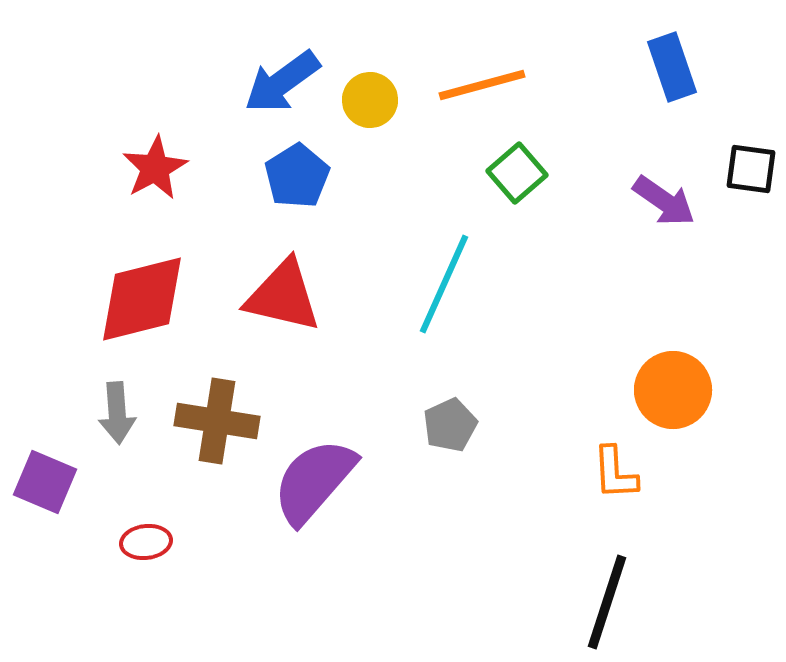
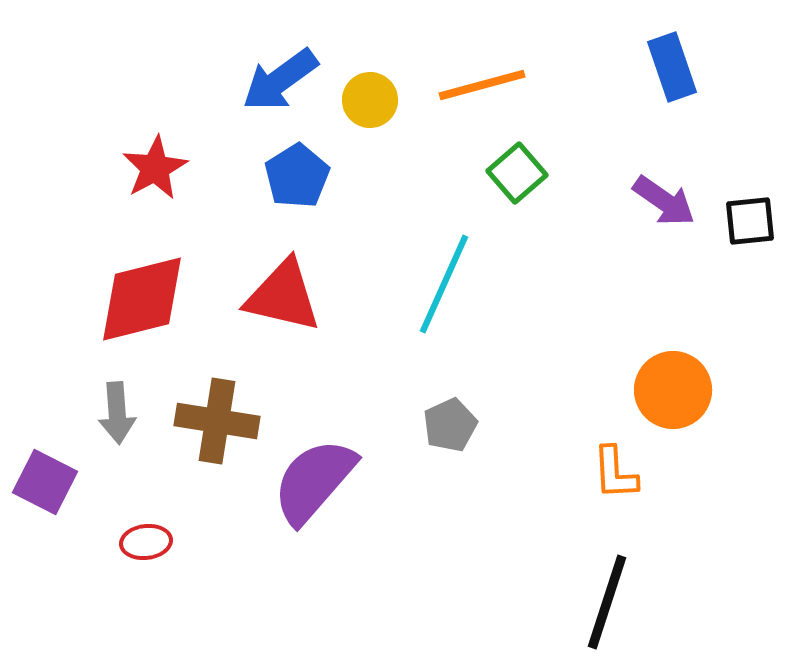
blue arrow: moved 2 px left, 2 px up
black square: moved 1 px left, 52 px down; rotated 14 degrees counterclockwise
purple square: rotated 4 degrees clockwise
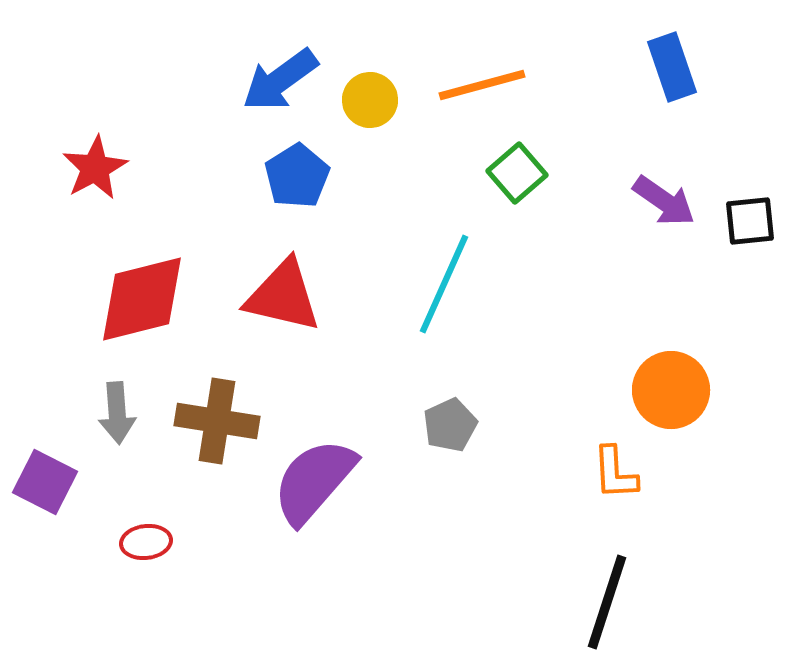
red star: moved 60 px left
orange circle: moved 2 px left
